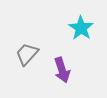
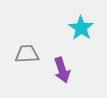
gray trapezoid: rotated 45 degrees clockwise
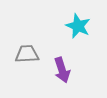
cyan star: moved 3 px left, 2 px up; rotated 10 degrees counterclockwise
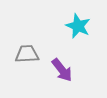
purple arrow: rotated 20 degrees counterclockwise
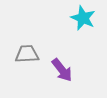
cyan star: moved 5 px right, 8 px up
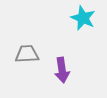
purple arrow: rotated 30 degrees clockwise
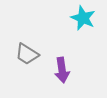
gray trapezoid: rotated 145 degrees counterclockwise
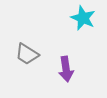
purple arrow: moved 4 px right, 1 px up
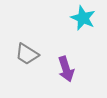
purple arrow: rotated 10 degrees counterclockwise
